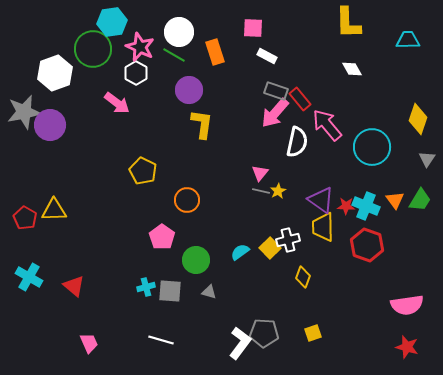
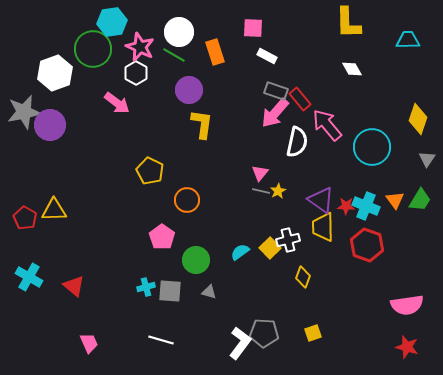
yellow pentagon at (143, 171): moved 7 px right
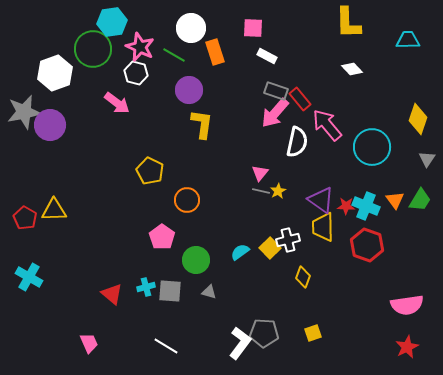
white circle at (179, 32): moved 12 px right, 4 px up
white diamond at (352, 69): rotated 15 degrees counterclockwise
white hexagon at (136, 73): rotated 15 degrees counterclockwise
red triangle at (74, 286): moved 38 px right, 8 px down
white line at (161, 340): moved 5 px right, 6 px down; rotated 15 degrees clockwise
red star at (407, 347): rotated 30 degrees clockwise
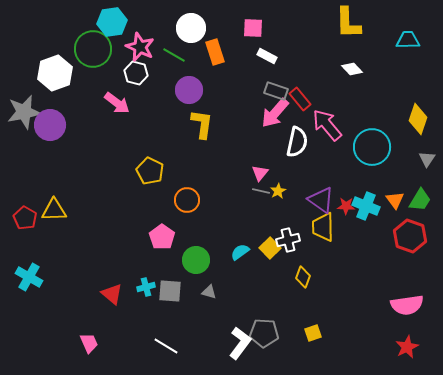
red hexagon at (367, 245): moved 43 px right, 9 px up
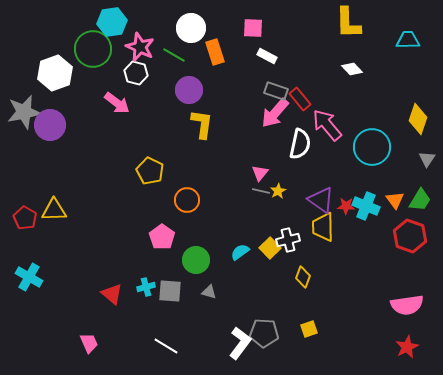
white semicircle at (297, 142): moved 3 px right, 2 px down
yellow square at (313, 333): moved 4 px left, 4 px up
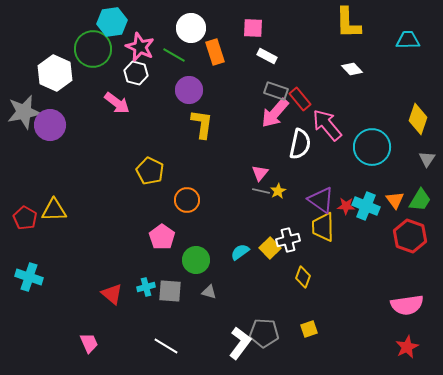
white hexagon at (55, 73): rotated 16 degrees counterclockwise
cyan cross at (29, 277): rotated 12 degrees counterclockwise
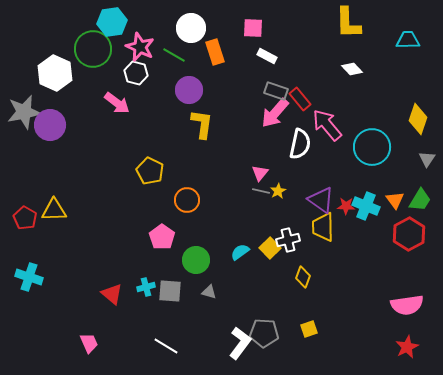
red hexagon at (410, 236): moved 1 px left, 2 px up; rotated 12 degrees clockwise
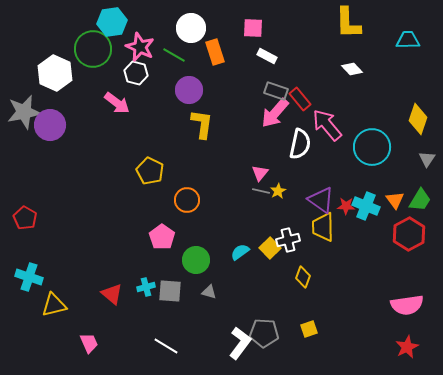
yellow triangle at (54, 210): moved 95 px down; rotated 12 degrees counterclockwise
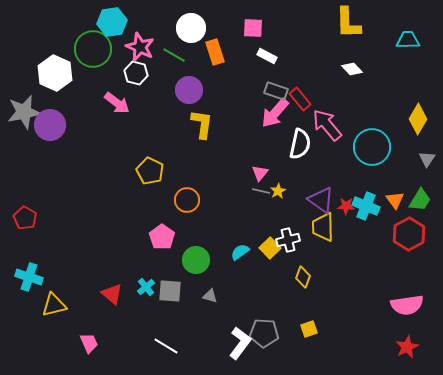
yellow diamond at (418, 119): rotated 12 degrees clockwise
cyan cross at (146, 287): rotated 24 degrees counterclockwise
gray triangle at (209, 292): moved 1 px right, 4 px down
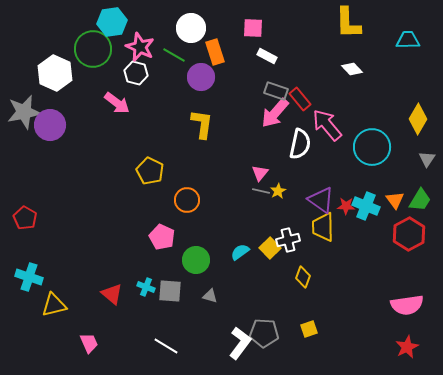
purple circle at (189, 90): moved 12 px right, 13 px up
pink pentagon at (162, 237): rotated 10 degrees counterclockwise
cyan cross at (146, 287): rotated 30 degrees counterclockwise
